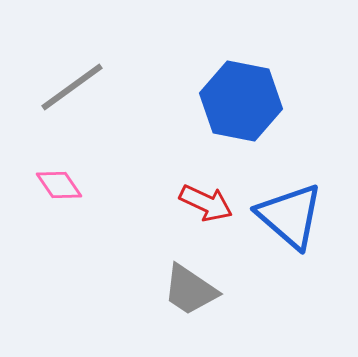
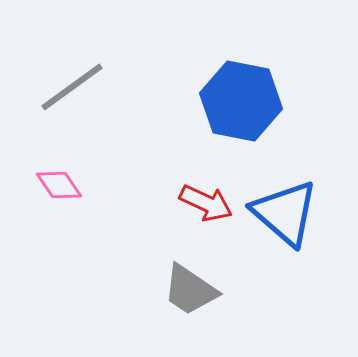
blue triangle: moved 5 px left, 3 px up
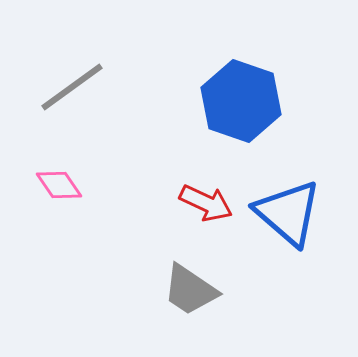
blue hexagon: rotated 8 degrees clockwise
blue triangle: moved 3 px right
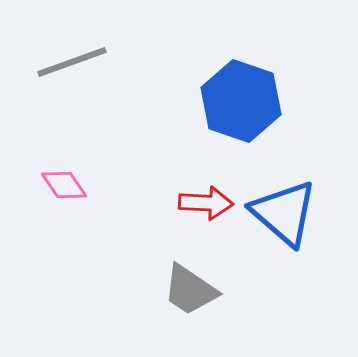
gray line: moved 25 px up; rotated 16 degrees clockwise
pink diamond: moved 5 px right
red arrow: rotated 22 degrees counterclockwise
blue triangle: moved 4 px left
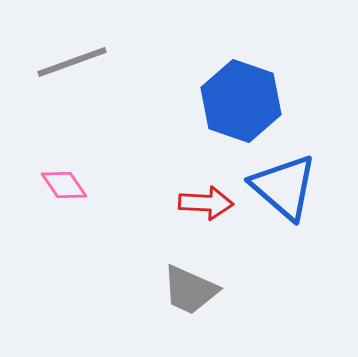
blue triangle: moved 26 px up
gray trapezoid: rotated 10 degrees counterclockwise
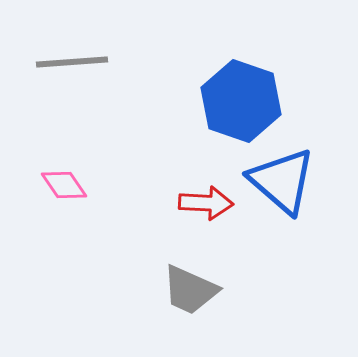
gray line: rotated 16 degrees clockwise
blue triangle: moved 2 px left, 6 px up
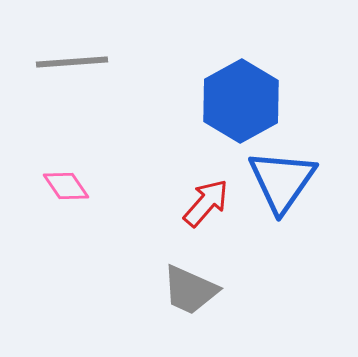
blue hexagon: rotated 12 degrees clockwise
blue triangle: rotated 24 degrees clockwise
pink diamond: moved 2 px right, 1 px down
red arrow: rotated 52 degrees counterclockwise
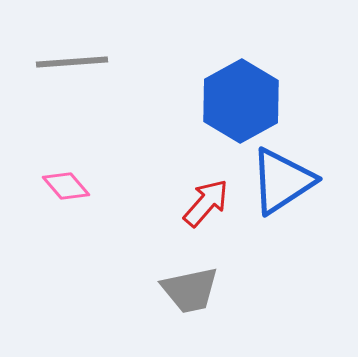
blue triangle: rotated 22 degrees clockwise
pink diamond: rotated 6 degrees counterclockwise
gray trapezoid: rotated 36 degrees counterclockwise
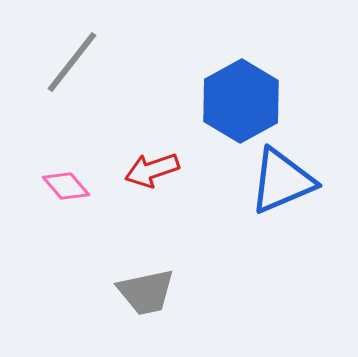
gray line: rotated 48 degrees counterclockwise
blue triangle: rotated 10 degrees clockwise
red arrow: moved 54 px left, 33 px up; rotated 150 degrees counterclockwise
gray trapezoid: moved 44 px left, 2 px down
